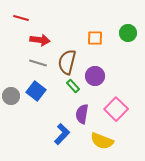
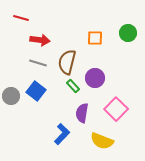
purple circle: moved 2 px down
purple semicircle: moved 1 px up
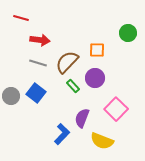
orange square: moved 2 px right, 12 px down
brown semicircle: rotated 30 degrees clockwise
blue square: moved 2 px down
purple semicircle: moved 5 px down; rotated 12 degrees clockwise
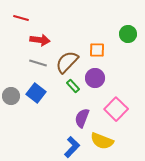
green circle: moved 1 px down
blue L-shape: moved 10 px right, 13 px down
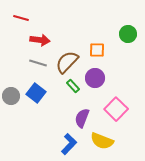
blue L-shape: moved 3 px left, 3 px up
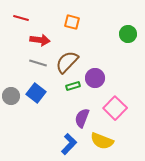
orange square: moved 25 px left, 28 px up; rotated 14 degrees clockwise
green rectangle: rotated 64 degrees counterclockwise
pink square: moved 1 px left, 1 px up
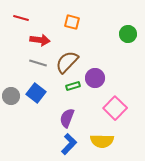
purple semicircle: moved 15 px left
yellow semicircle: rotated 20 degrees counterclockwise
